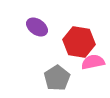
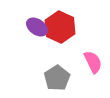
red hexagon: moved 19 px left, 15 px up; rotated 16 degrees clockwise
pink semicircle: rotated 75 degrees clockwise
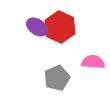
pink semicircle: rotated 60 degrees counterclockwise
gray pentagon: rotated 10 degrees clockwise
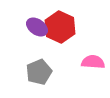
gray pentagon: moved 18 px left, 6 px up
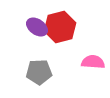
red hexagon: rotated 20 degrees clockwise
gray pentagon: rotated 20 degrees clockwise
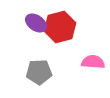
purple ellipse: moved 1 px left, 4 px up
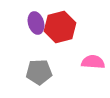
purple ellipse: rotated 40 degrees clockwise
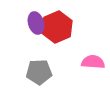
red hexagon: moved 3 px left; rotated 8 degrees counterclockwise
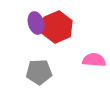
pink semicircle: moved 1 px right, 2 px up
